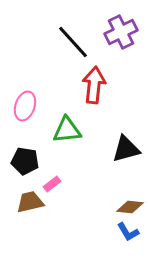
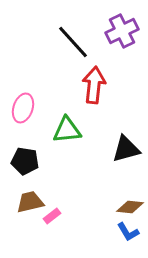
purple cross: moved 1 px right, 1 px up
pink ellipse: moved 2 px left, 2 px down
pink rectangle: moved 32 px down
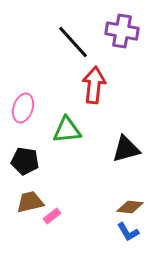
purple cross: rotated 36 degrees clockwise
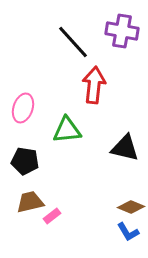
black triangle: moved 1 px left, 1 px up; rotated 28 degrees clockwise
brown diamond: moved 1 px right; rotated 16 degrees clockwise
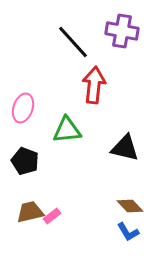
black pentagon: rotated 12 degrees clockwise
brown trapezoid: moved 10 px down
brown diamond: moved 1 px left, 1 px up; rotated 24 degrees clockwise
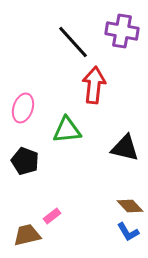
brown trapezoid: moved 3 px left, 23 px down
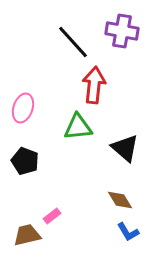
green triangle: moved 11 px right, 3 px up
black triangle: rotated 28 degrees clockwise
brown diamond: moved 10 px left, 6 px up; rotated 12 degrees clockwise
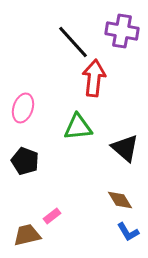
red arrow: moved 7 px up
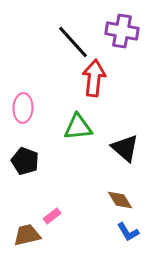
pink ellipse: rotated 16 degrees counterclockwise
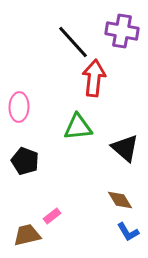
pink ellipse: moved 4 px left, 1 px up
